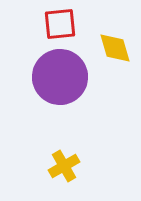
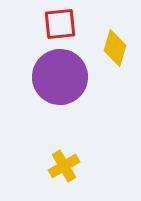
yellow diamond: rotated 33 degrees clockwise
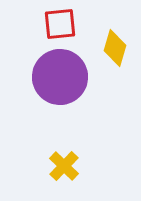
yellow cross: rotated 16 degrees counterclockwise
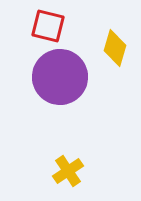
red square: moved 12 px left, 2 px down; rotated 20 degrees clockwise
yellow cross: moved 4 px right, 5 px down; rotated 12 degrees clockwise
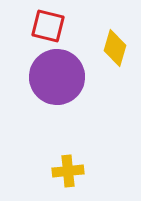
purple circle: moved 3 px left
yellow cross: rotated 28 degrees clockwise
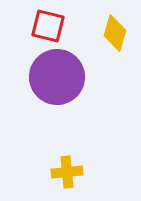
yellow diamond: moved 15 px up
yellow cross: moved 1 px left, 1 px down
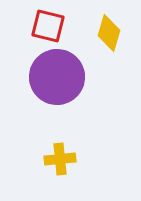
yellow diamond: moved 6 px left
yellow cross: moved 7 px left, 13 px up
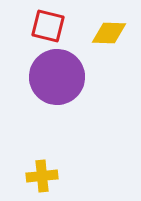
yellow diamond: rotated 75 degrees clockwise
yellow cross: moved 18 px left, 17 px down
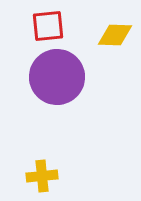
red square: rotated 20 degrees counterclockwise
yellow diamond: moved 6 px right, 2 px down
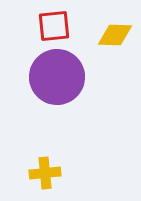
red square: moved 6 px right
yellow cross: moved 3 px right, 3 px up
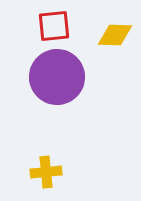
yellow cross: moved 1 px right, 1 px up
